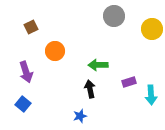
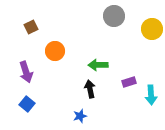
blue square: moved 4 px right
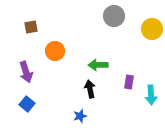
brown square: rotated 16 degrees clockwise
purple rectangle: rotated 64 degrees counterclockwise
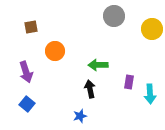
cyan arrow: moved 1 px left, 1 px up
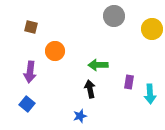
brown square: rotated 24 degrees clockwise
purple arrow: moved 4 px right; rotated 25 degrees clockwise
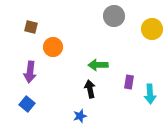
orange circle: moved 2 px left, 4 px up
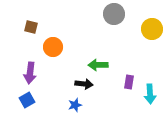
gray circle: moved 2 px up
purple arrow: moved 1 px down
black arrow: moved 6 px left, 5 px up; rotated 108 degrees clockwise
blue square: moved 4 px up; rotated 21 degrees clockwise
blue star: moved 5 px left, 11 px up
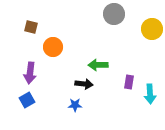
blue star: rotated 16 degrees clockwise
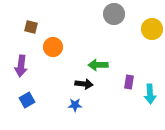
purple arrow: moved 9 px left, 7 px up
